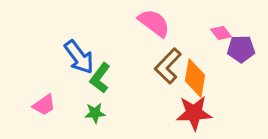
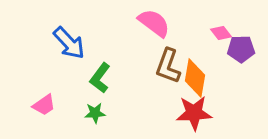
blue arrow: moved 10 px left, 14 px up; rotated 6 degrees counterclockwise
brown L-shape: rotated 24 degrees counterclockwise
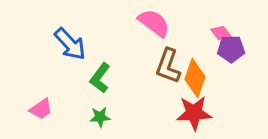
blue arrow: moved 1 px right, 1 px down
purple pentagon: moved 10 px left
orange diamond: rotated 9 degrees clockwise
pink trapezoid: moved 3 px left, 4 px down
green star: moved 5 px right, 4 px down
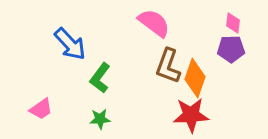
pink diamond: moved 12 px right, 10 px up; rotated 45 degrees clockwise
red star: moved 3 px left, 2 px down
green star: moved 2 px down
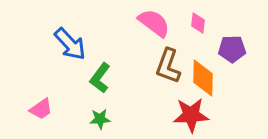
pink diamond: moved 35 px left
purple pentagon: moved 1 px right
orange diamond: moved 8 px right; rotated 18 degrees counterclockwise
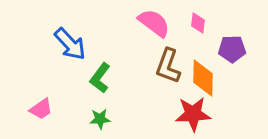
red star: moved 2 px right, 1 px up
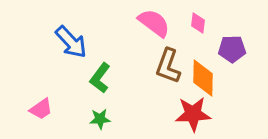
blue arrow: moved 1 px right, 2 px up
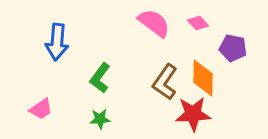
pink diamond: rotated 50 degrees counterclockwise
blue arrow: moved 14 px left; rotated 48 degrees clockwise
purple pentagon: moved 1 px right, 1 px up; rotated 12 degrees clockwise
brown L-shape: moved 3 px left, 16 px down; rotated 15 degrees clockwise
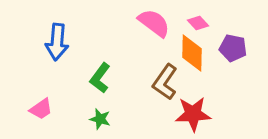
orange diamond: moved 11 px left, 25 px up
green star: rotated 20 degrees clockwise
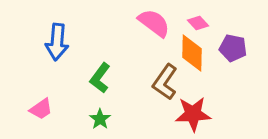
green star: rotated 20 degrees clockwise
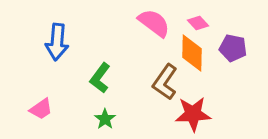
green star: moved 5 px right
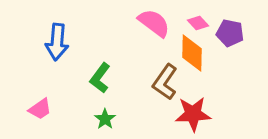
purple pentagon: moved 3 px left, 15 px up
pink trapezoid: moved 1 px left
